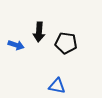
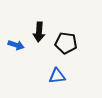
blue triangle: moved 10 px up; rotated 18 degrees counterclockwise
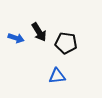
black arrow: rotated 36 degrees counterclockwise
blue arrow: moved 7 px up
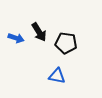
blue triangle: rotated 18 degrees clockwise
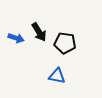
black pentagon: moved 1 px left
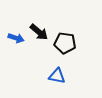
black arrow: rotated 18 degrees counterclockwise
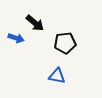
black arrow: moved 4 px left, 9 px up
black pentagon: rotated 15 degrees counterclockwise
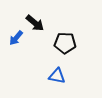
blue arrow: rotated 112 degrees clockwise
black pentagon: rotated 10 degrees clockwise
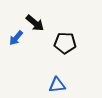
blue triangle: moved 9 px down; rotated 18 degrees counterclockwise
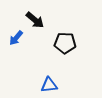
black arrow: moved 3 px up
blue triangle: moved 8 px left
